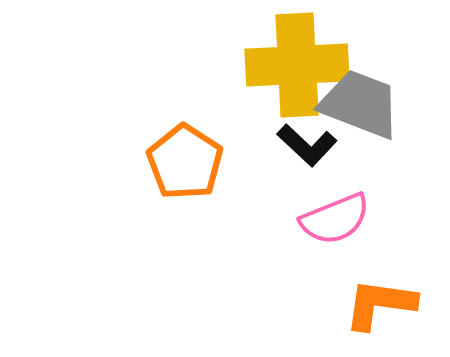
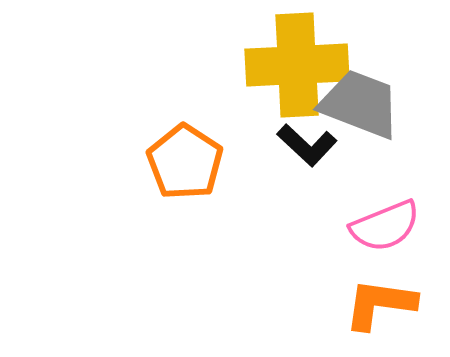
pink semicircle: moved 50 px right, 7 px down
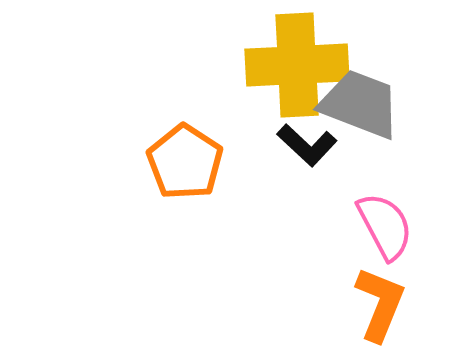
pink semicircle: rotated 96 degrees counterclockwise
orange L-shape: rotated 104 degrees clockwise
